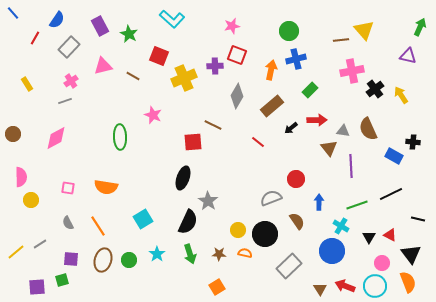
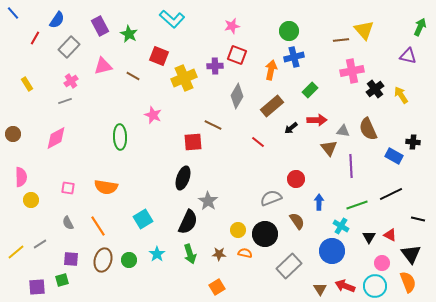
blue cross at (296, 59): moved 2 px left, 2 px up
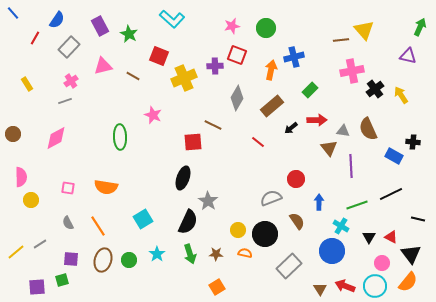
green circle at (289, 31): moved 23 px left, 3 px up
gray diamond at (237, 96): moved 2 px down
red triangle at (390, 235): moved 1 px right, 2 px down
brown star at (219, 254): moved 3 px left
orange semicircle at (408, 282): rotated 60 degrees clockwise
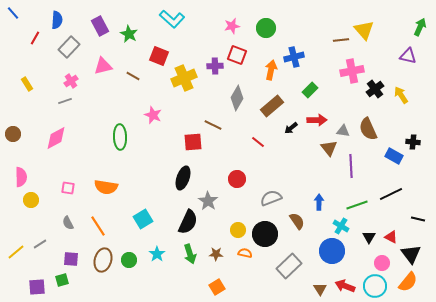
blue semicircle at (57, 20): rotated 30 degrees counterclockwise
red circle at (296, 179): moved 59 px left
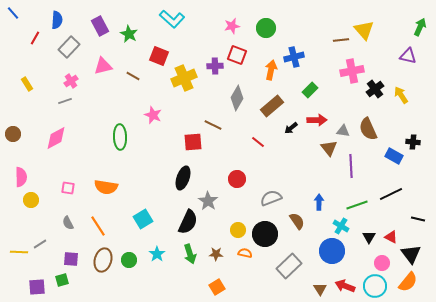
yellow line at (16, 252): moved 3 px right; rotated 42 degrees clockwise
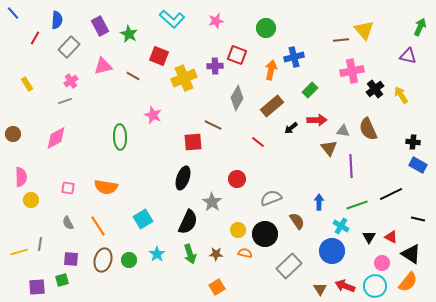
pink star at (232, 26): moved 16 px left, 5 px up
blue rectangle at (394, 156): moved 24 px right, 9 px down
gray star at (208, 201): moved 4 px right, 1 px down
gray line at (40, 244): rotated 48 degrees counterclockwise
yellow line at (19, 252): rotated 18 degrees counterclockwise
black triangle at (411, 254): rotated 20 degrees counterclockwise
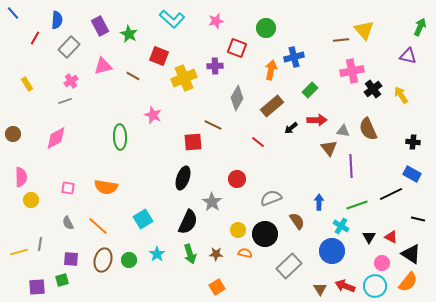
red square at (237, 55): moved 7 px up
black cross at (375, 89): moved 2 px left
blue rectangle at (418, 165): moved 6 px left, 9 px down
orange line at (98, 226): rotated 15 degrees counterclockwise
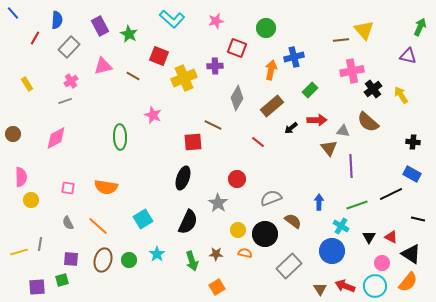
brown semicircle at (368, 129): moved 7 px up; rotated 25 degrees counterclockwise
gray star at (212, 202): moved 6 px right, 1 px down
brown semicircle at (297, 221): moved 4 px left; rotated 18 degrees counterclockwise
green arrow at (190, 254): moved 2 px right, 7 px down
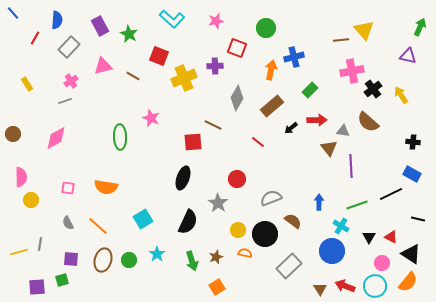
pink star at (153, 115): moved 2 px left, 3 px down
brown star at (216, 254): moved 3 px down; rotated 24 degrees counterclockwise
